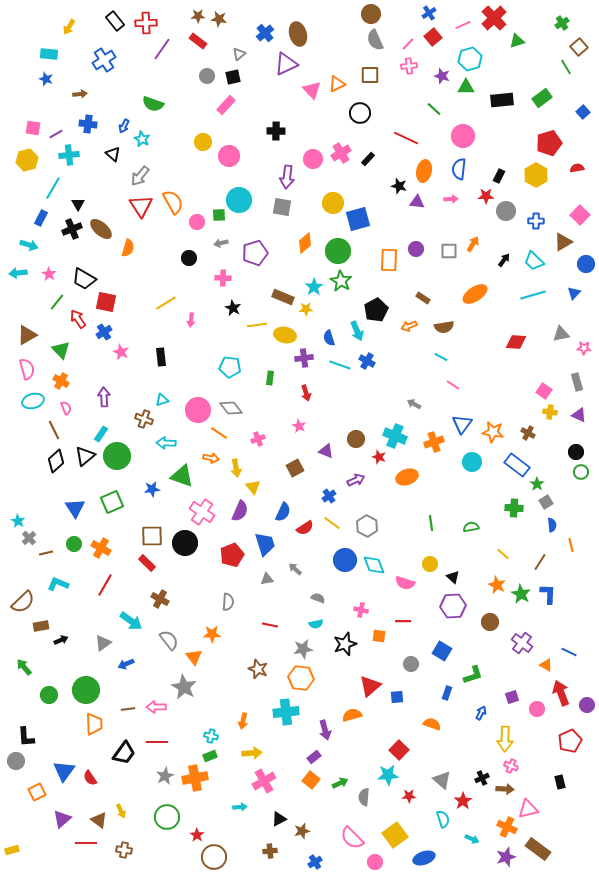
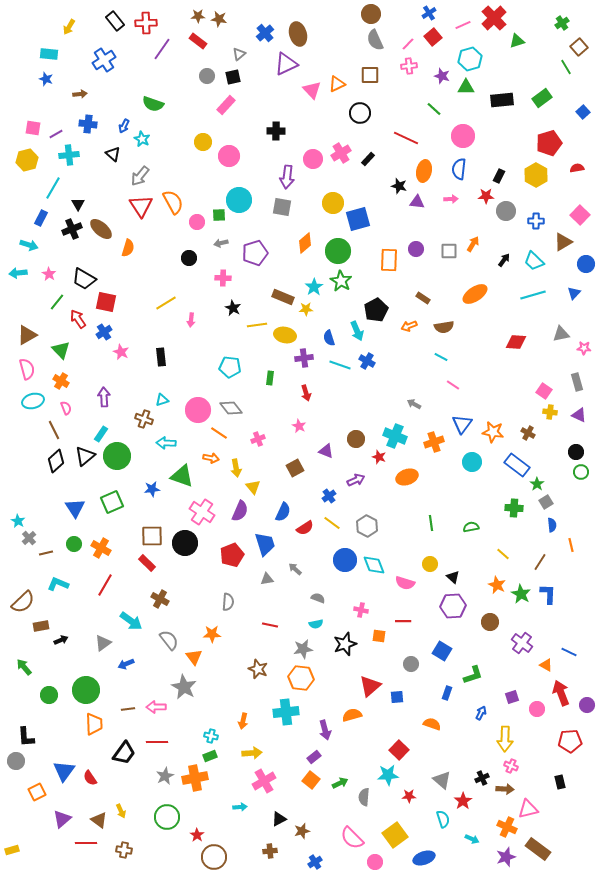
red pentagon at (570, 741): rotated 20 degrees clockwise
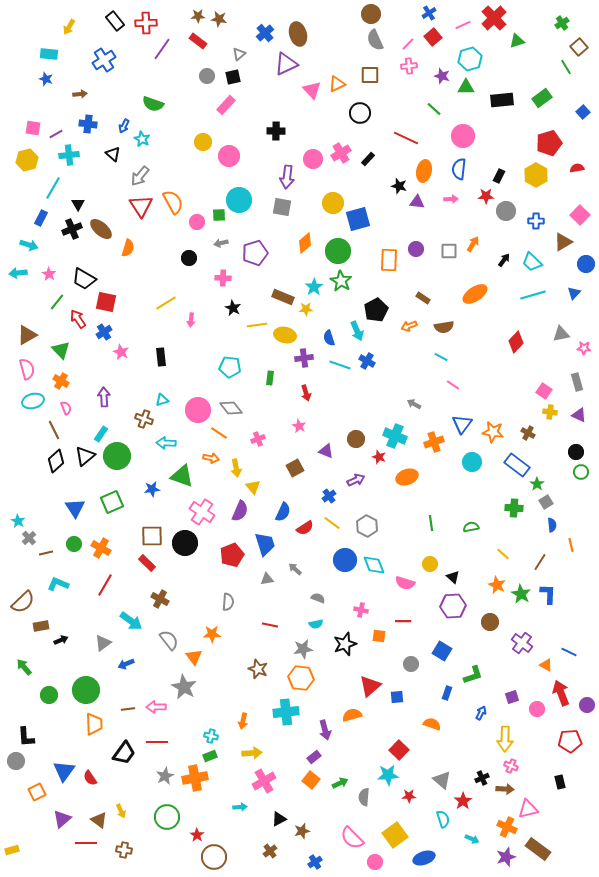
cyan trapezoid at (534, 261): moved 2 px left, 1 px down
red diamond at (516, 342): rotated 50 degrees counterclockwise
brown cross at (270, 851): rotated 32 degrees counterclockwise
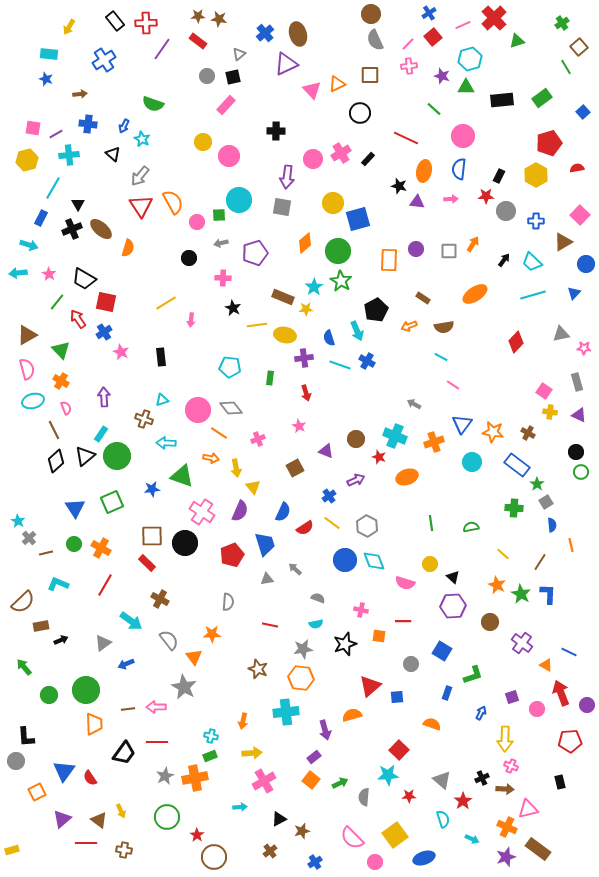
cyan diamond at (374, 565): moved 4 px up
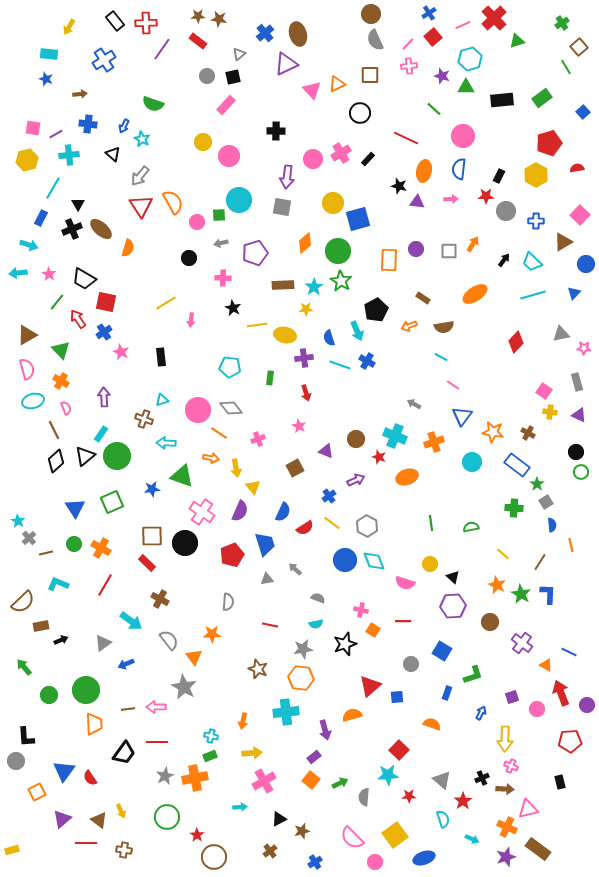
brown rectangle at (283, 297): moved 12 px up; rotated 25 degrees counterclockwise
blue triangle at (462, 424): moved 8 px up
orange square at (379, 636): moved 6 px left, 6 px up; rotated 24 degrees clockwise
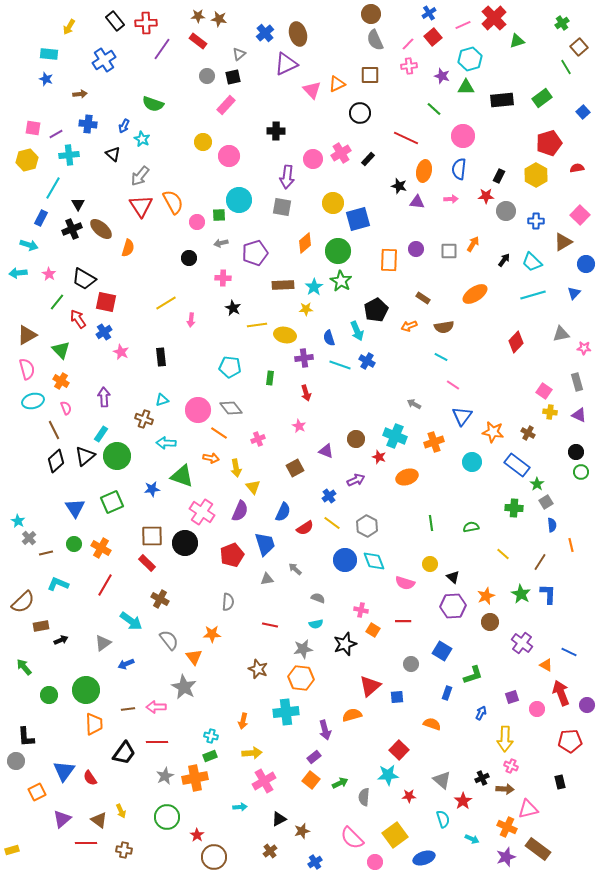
orange star at (497, 585): moved 11 px left, 11 px down; rotated 24 degrees clockwise
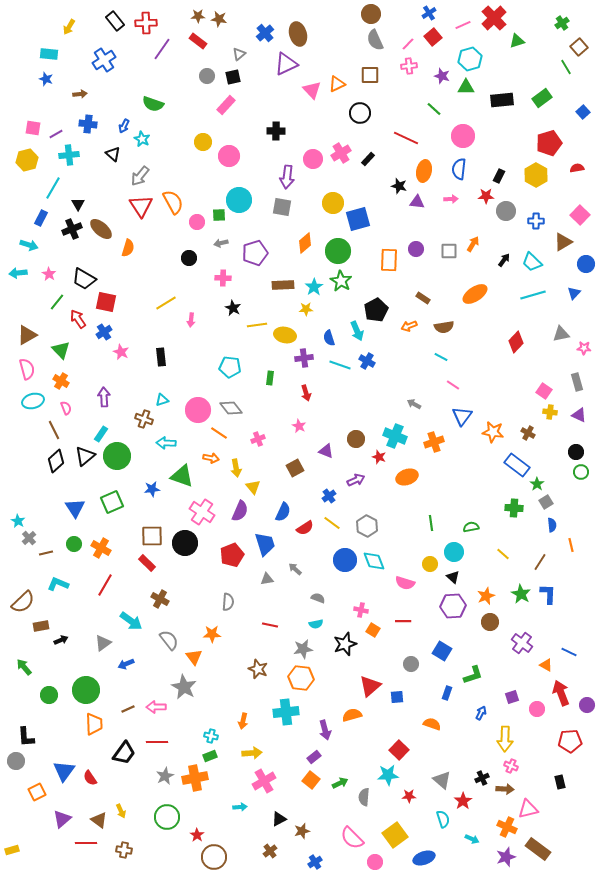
cyan circle at (472, 462): moved 18 px left, 90 px down
brown line at (128, 709): rotated 16 degrees counterclockwise
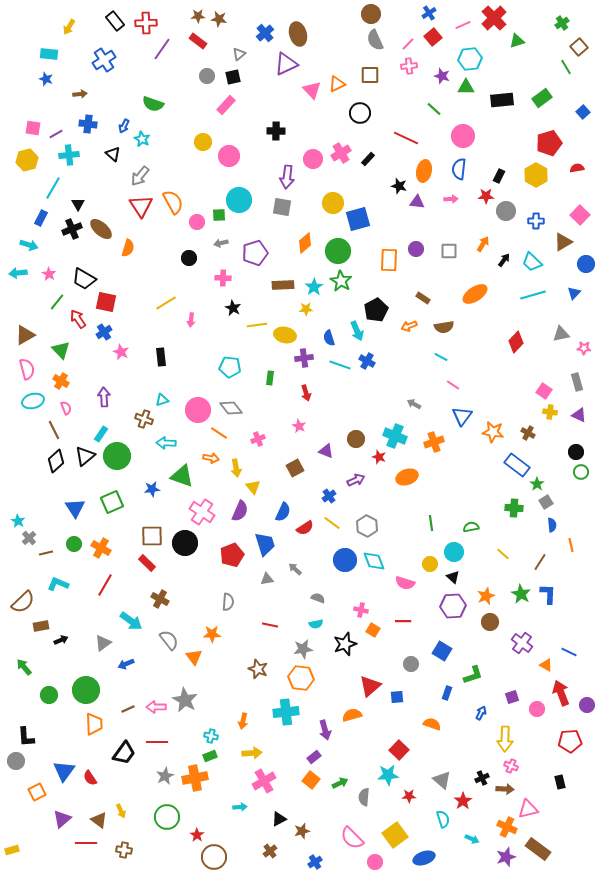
cyan hexagon at (470, 59): rotated 10 degrees clockwise
orange arrow at (473, 244): moved 10 px right
brown triangle at (27, 335): moved 2 px left
gray star at (184, 687): moved 1 px right, 13 px down
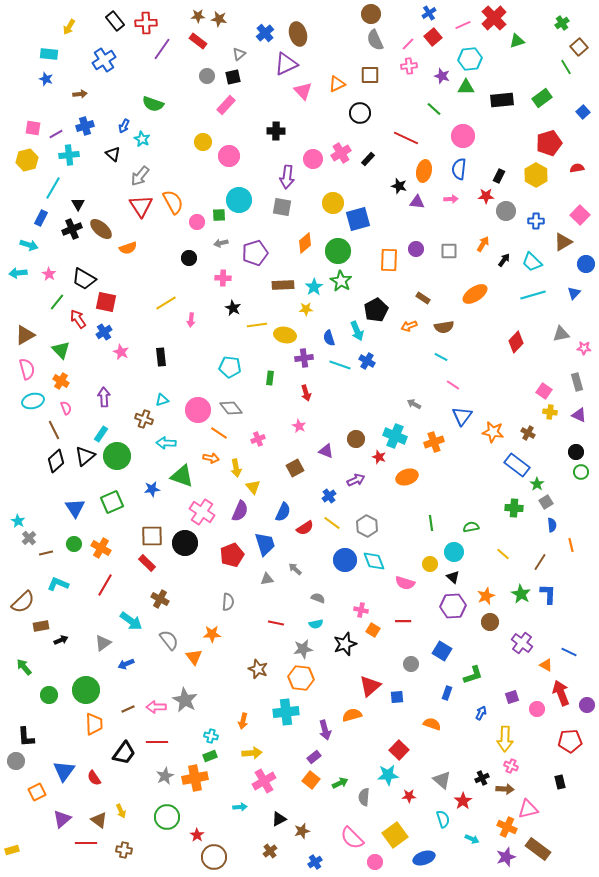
pink triangle at (312, 90): moved 9 px left, 1 px down
blue cross at (88, 124): moved 3 px left, 2 px down; rotated 24 degrees counterclockwise
orange semicircle at (128, 248): rotated 54 degrees clockwise
red line at (270, 625): moved 6 px right, 2 px up
red semicircle at (90, 778): moved 4 px right
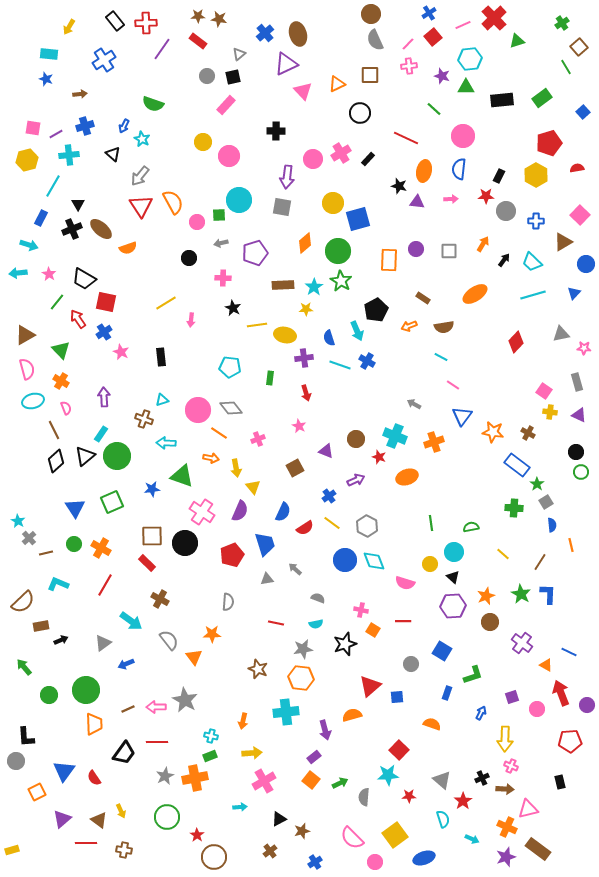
cyan line at (53, 188): moved 2 px up
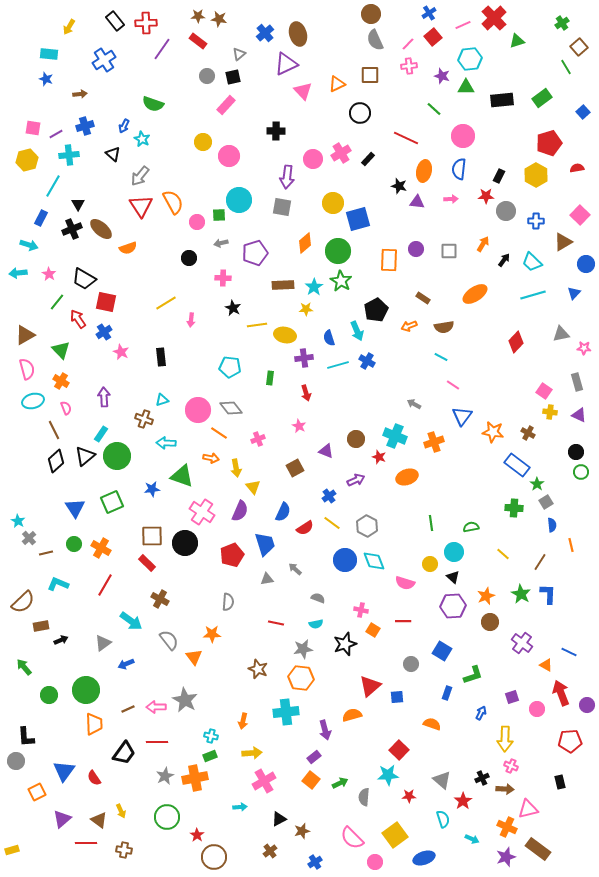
cyan line at (340, 365): moved 2 px left; rotated 35 degrees counterclockwise
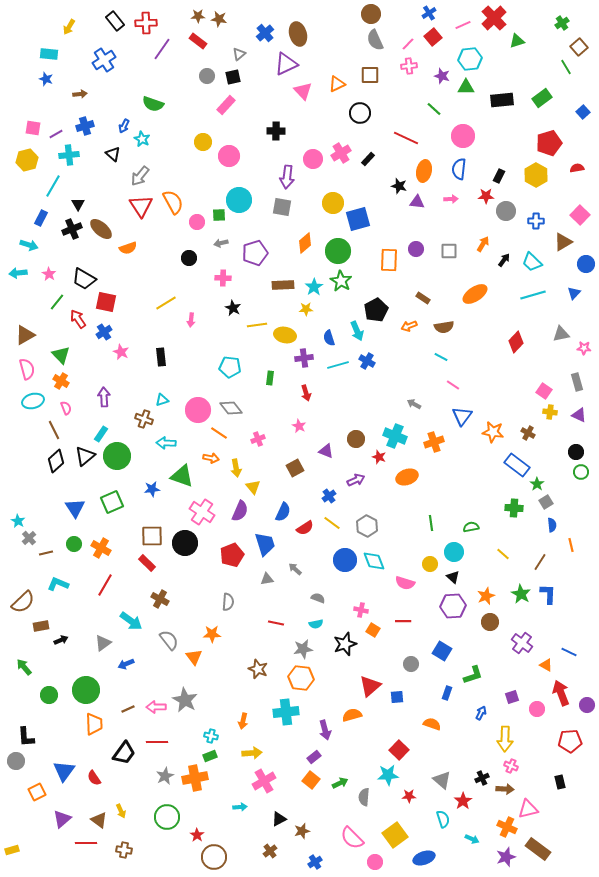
green triangle at (61, 350): moved 5 px down
